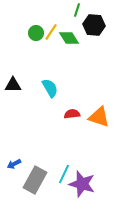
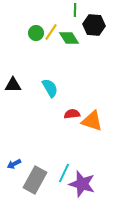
green line: moved 2 px left; rotated 16 degrees counterclockwise
orange triangle: moved 7 px left, 4 px down
cyan line: moved 1 px up
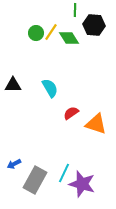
red semicircle: moved 1 px left, 1 px up; rotated 28 degrees counterclockwise
orange triangle: moved 4 px right, 3 px down
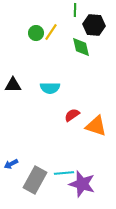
green diamond: moved 12 px right, 9 px down; rotated 20 degrees clockwise
cyan semicircle: rotated 120 degrees clockwise
red semicircle: moved 1 px right, 2 px down
orange triangle: moved 2 px down
blue arrow: moved 3 px left
cyan line: rotated 60 degrees clockwise
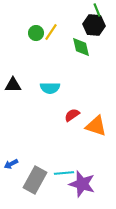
green line: moved 22 px right; rotated 24 degrees counterclockwise
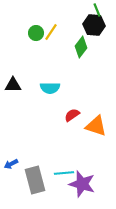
green diamond: rotated 50 degrees clockwise
gray rectangle: rotated 44 degrees counterclockwise
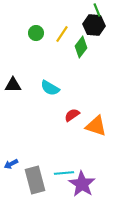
yellow line: moved 11 px right, 2 px down
cyan semicircle: rotated 30 degrees clockwise
purple star: rotated 16 degrees clockwise
